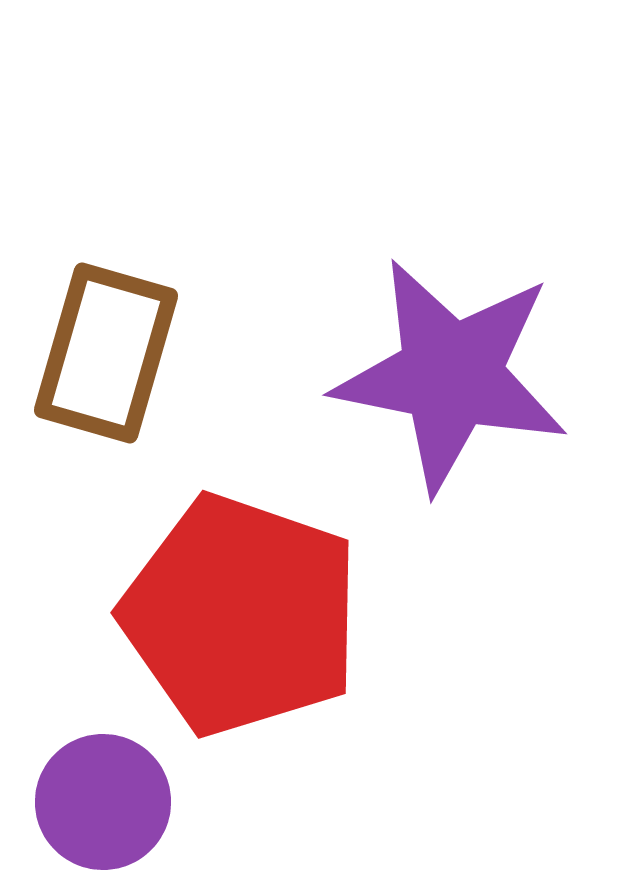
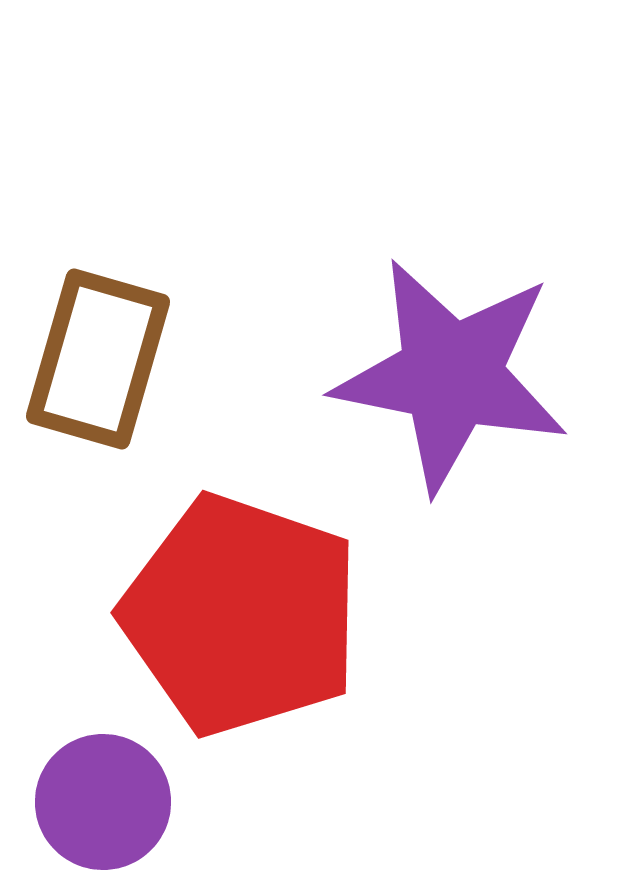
brown rectangle: moved 8 px left, 6 px down
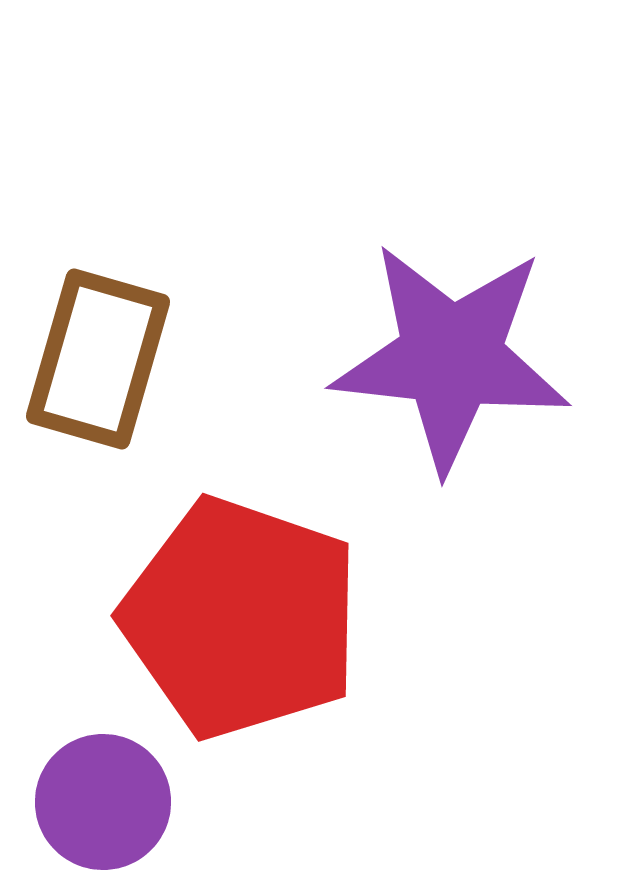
purple star: moved 18 px up; rotated 5 degrees counterclockwise
red pentagon: moved 3 px down
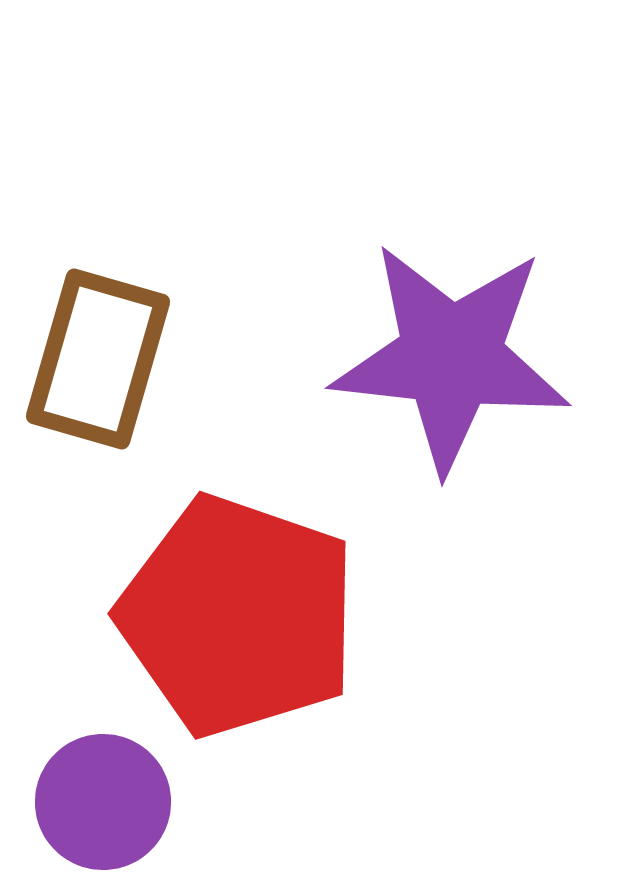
red pentagon: moved 3 px left, 2 px up
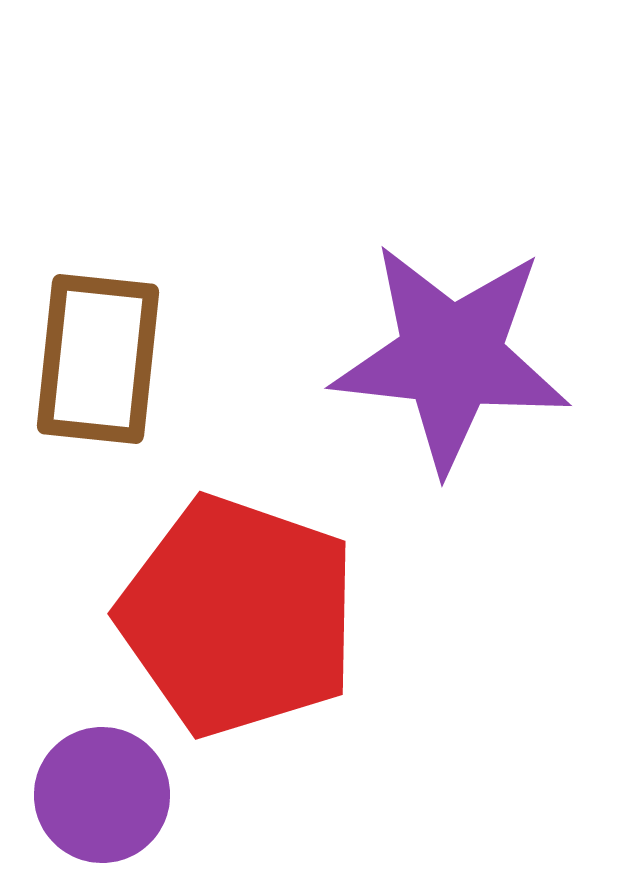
brown rectangle: rotated 10 degrees counterclockwise
purple circle: moved 1 px left, 7 px up
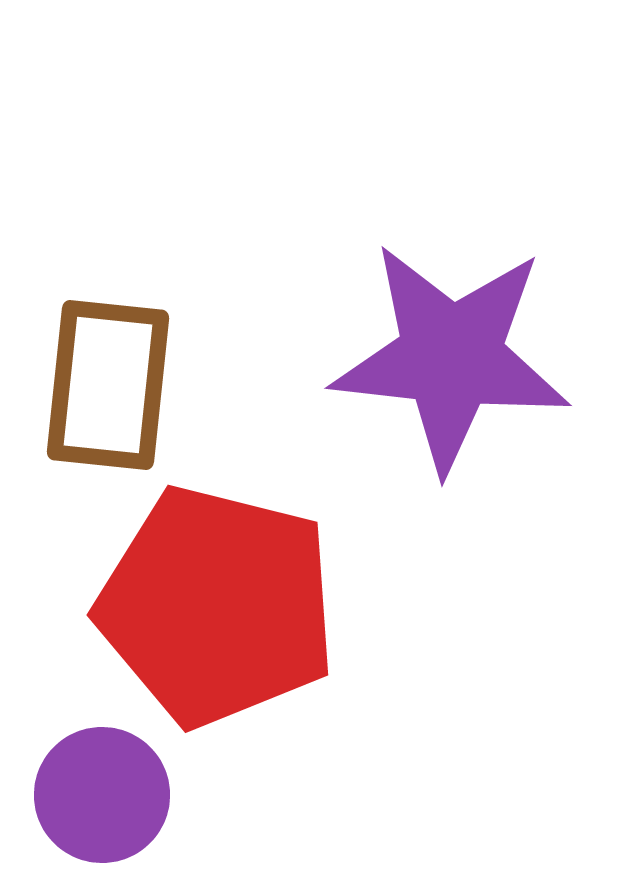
brown rectangle: moved 10 px right, 26 px down
red pentagon: moved 21 px left, 10 px up; rotated 5 degrees counterclockwise
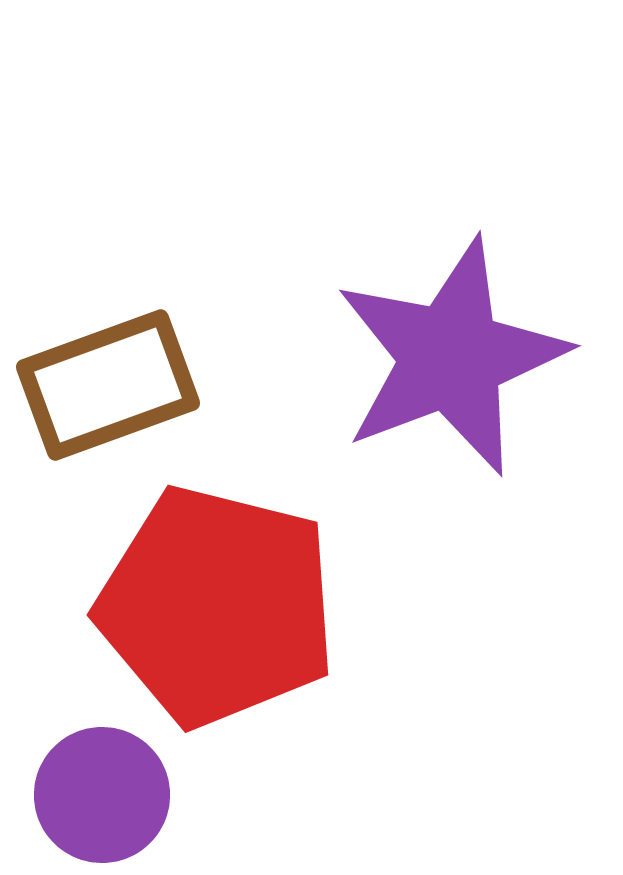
purple star: rotated 27 degrees counterclockwise
brown rectangle: rotated 64 degrees clockwise
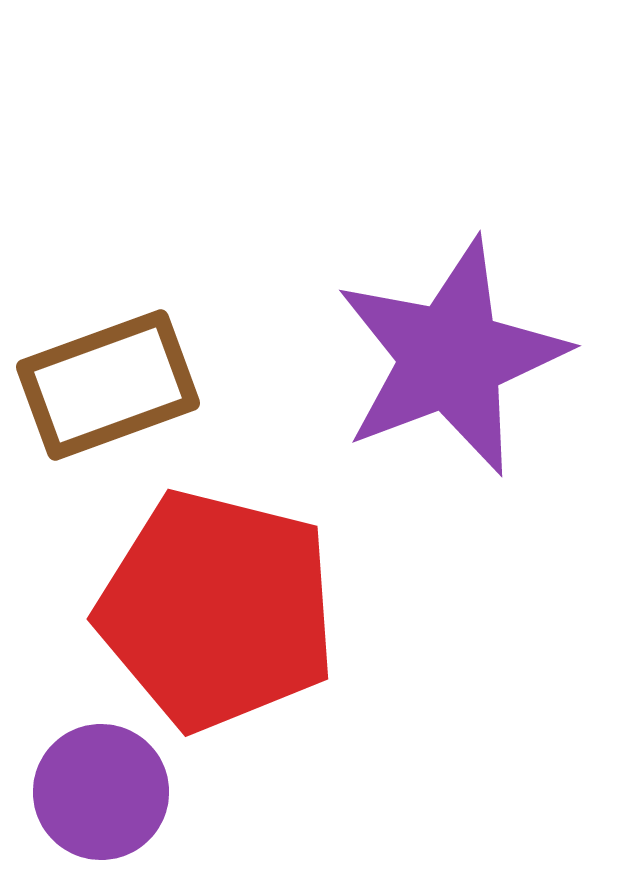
red pentagon: moved 4 px down
purple circle: moved 1 px left, 3 px up
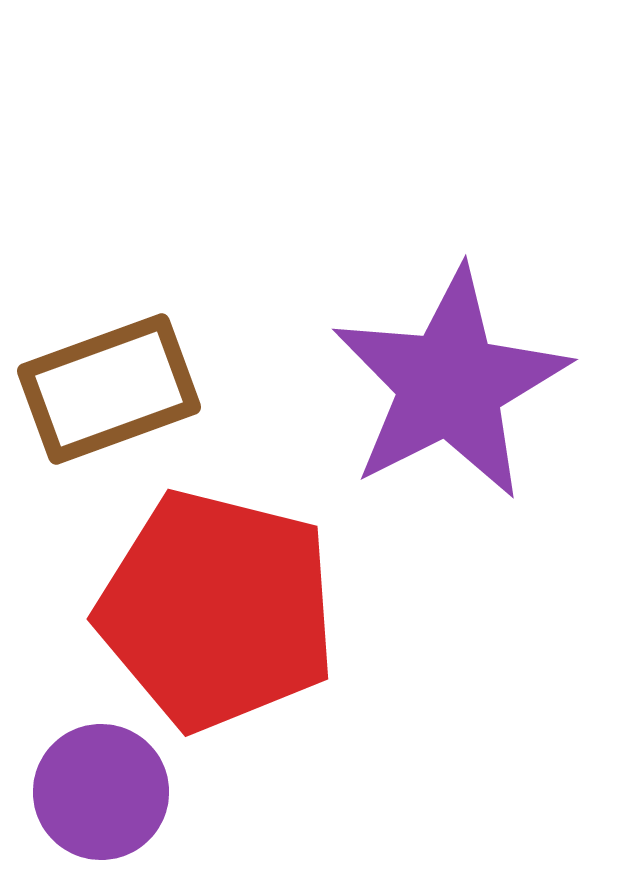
purple star: moved 1 px left, 27 px down; rotated 6 degrees counterclockwise
brown rectangle: moved 1 px right, 4 px down
